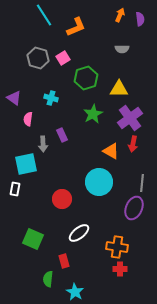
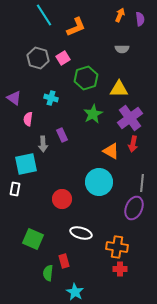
white ellipse: moved 2 px right; rotated 55 degrees clockwise
green semicircle: moved 6 px up
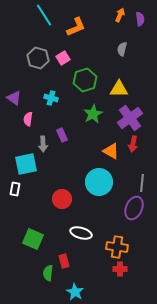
gray semicircle: rotated 104 degrees clockwise
green hexagon: moved 1 px left, 2 px down
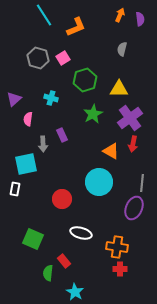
purple triangle: moved 1 px down; rotated 42 degrees clockwise
red rectangle: rotated 24 degrees counterclockwise
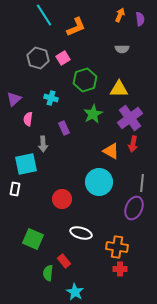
gray semicircle: rotated 104 degrees counterclockwise
purple rectangle: moved 2 px right, 7 px up
